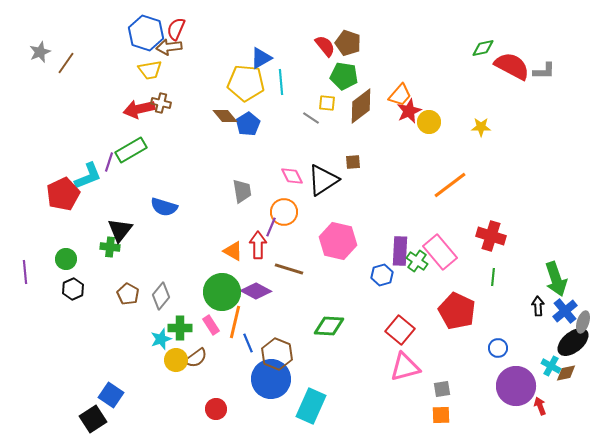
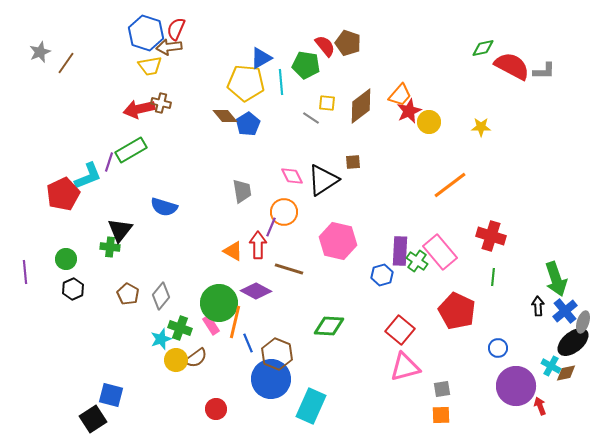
yellow trapezoid at (150, 70): moved 4 px up
green pentagon at (344, 76): moved 38 px left, 11 px up
green circle at (222, 292): moved 3 px left, 11 px down
green cross at (180, 328): rotated 20 degrees clockwise
blue square at (111, 395): rotated 20 degrees counterclockwise
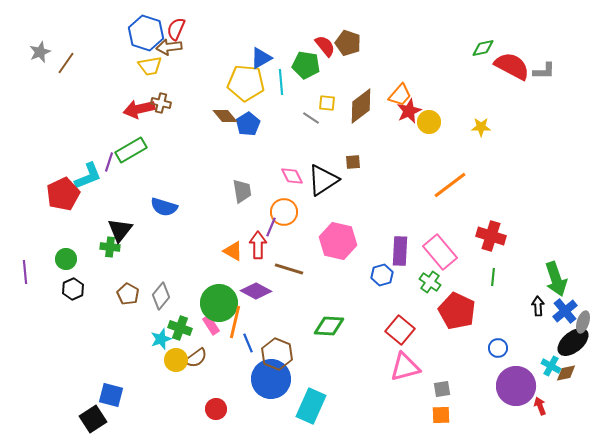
green cross at (417, 261): moved 13 px right, 21 px down
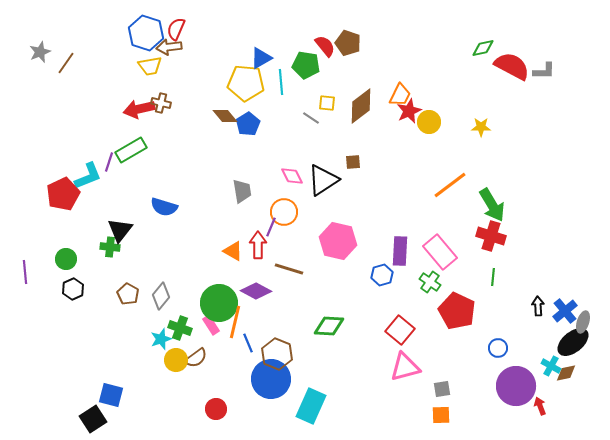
orange trapezoid at (400, 95): rotated 15 degrees counterclockwise
green arrow at (556, 279): moved 64 px left, 74 px up; rotated 12 degrees counterclockwise
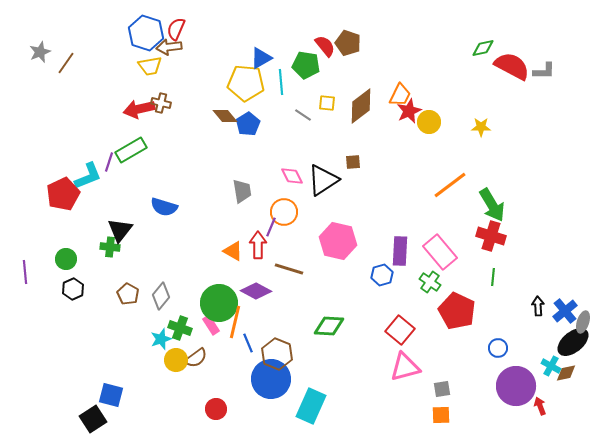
gray line at (311, 118): moved 8 px left, 3 px up
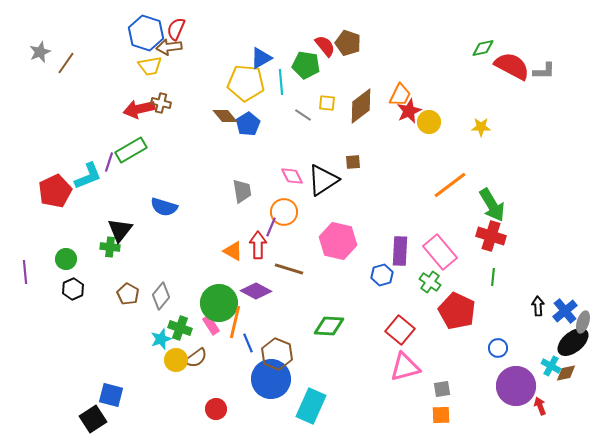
red pentagon at (63, 194): moved 8 px left, 3 px up
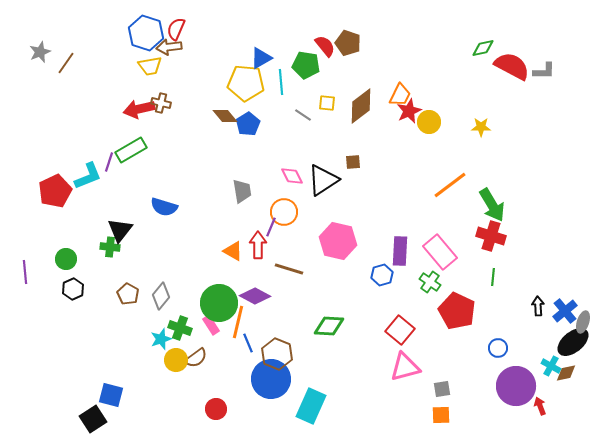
purple diamond at (256, 291): moved 1 px left, 5 px down
orange line at (235, 322): moved 3 px right
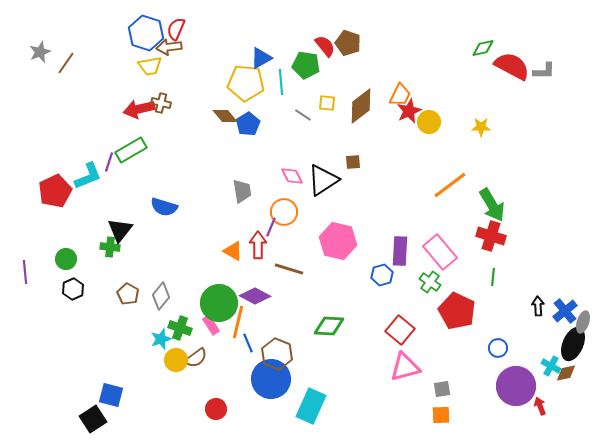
black ellipse at (573, 342): moved 2 px down; rotated 28 degrees counterclockwise
